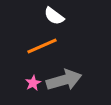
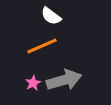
white semicircle: moved 3 px left
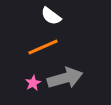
orange line: moved 1 px right, 1 px down
gray arrow: moved 1 px right, 2 px up
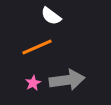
orange line: moved 6 px left
gray arrow: moved 2 px right, 2 px down; rotated 8 degrees clockwise
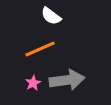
orange line: moved 3 px right, 2 px down
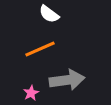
white semicircle: moved 2 px left, 2 px up
pink star: moved 2 px left, 10 px down
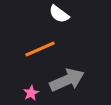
white semicircle: moved 10 px right
gray arrow: rotated 16 degrees counterclockwise
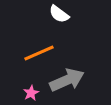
orange line: moved 1 px left, 4 px down
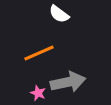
gray arrow: moved 1 px right, 2 px down; rotated 12 degrees clockwise
pink star: moved 7 px right; rotated 21 degrees counterclockwise
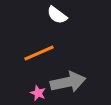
white semicircle: moved 2 px left, 1 px down
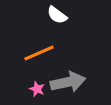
pink star: moved 1 px left, 4 px up
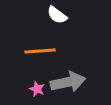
orange line: moved 1 px right, 2 px up; rotated 20 degrees clockwise
